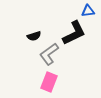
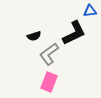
blue triangle: moved 2 px right
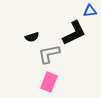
black semicircle: moved 2 px left, 1 px down
gray L-shape: rotated 25 degrees clockwise
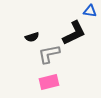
blue triangle: rotated 16 degrees clockwise
pink rectangle: rotated 54 degrees clockwise
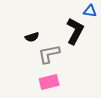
black L-shape: moved 1 px right, 2 px up; rotated 36 degrees counterclockwise
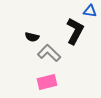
black semicircle: rotated 32 degrees clockwise
gray L-shape: moved 1 px up; rotated 55 degrees clockwise
pink rectangle: moved 2 px left
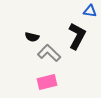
black L-shape: moved 2 px right, 5 px down
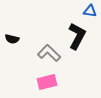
black semicircle: moved 20 px left, 2 px down
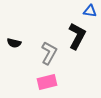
black semicircle: moved 2 px right, 4 px down
gray L-shape: rotated 75 degrees clockwise
